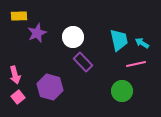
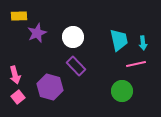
cyan arrow: moved 1 px right; rotated 128 degrees counterclockwise
purple rectangle: moved 7 px left, 4 px down
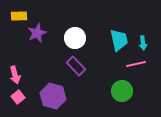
white circle: moved 2 px right, 1 px down
purple hexagon: moved 3 px right, 9 px down
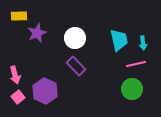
green circle: moved 10 px right, 2 px up
purple hexagon: moved 8 px left, 5 px up; rotated 10 degrees clockwise
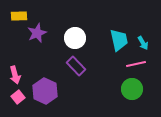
cyan arrow: rotated 24 degrees counterclockwise
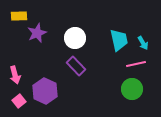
pink square: moved 1 px right, 4 px down
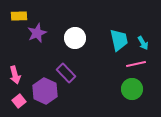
purple rectangle: moved 10 px left, 7 px down
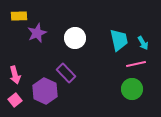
pink square: moved 4 px left, 1 px up
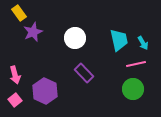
yellow rectangle: moved 3 px up; rotated 56 degrees clockwise
purple star: moved 4 px left, 1 px up
purple rectangle: moved 18 px right
green circle: moved 1 px right
